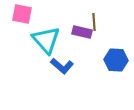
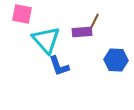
brown line: rotated 30 degrees clockwise
purple rectangle: rotated 18 degrees counterclockwise
blue L-shape: moved 3 px left; rotated 30 degrees clockwise
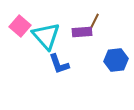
pink square: moved 2 px left, 12 px down; rotated 30 degrees clockwise
cyan triangle: moved 4 px up
blue hexagon: rotated 10 degrees counterclockwise
blue L-shape: moved 2 px up
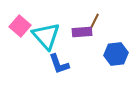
blue hexagon: moved 6 px up
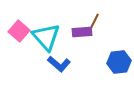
pink square: moved 1 px left, 5 px down
cyan triangle: moved 1 px down
blue hexagon: moved 3 px right, 8 px down
blue L-shape: rotated 30 degrees counterclockwise
